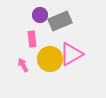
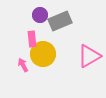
pink triangle: moved 18 px right, 2 px down
yellow circle: moved 7 px left, 5 px up
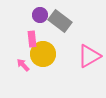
gray rectangle: rotated 60 degrees clockwise
pink arrow: rotated 16 degrees counterclockwise
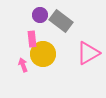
gray rectangle: moved 1 px right
pink triangle: moved 1 px left, 3 px up
pink arrow: rotated 24 degrees clockwise
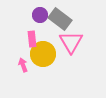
gray rectangle: moved 1 px left, 2 px up
pink triangle: moved 17 px left, 11 px up; rotated 30 degrees counterclockwise
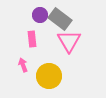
pink triangle: moved 2 px left, 1 px up
yellow circle: moved 6 px right, 22 px down
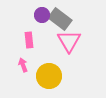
purple circle: moved 2 px right
pink rectangle: moved 3 px left, 1 px down
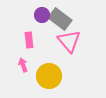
pink triangle: rotated 10 degrees counterclockwise
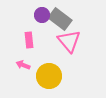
pink arrow: rotated 48 degrees counterclockwise
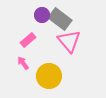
pink rectangle: moved 1 px left; rotated 56 degrees clockwise
pink arrow: moved 2 px up; rotated 32 degrees clockwise
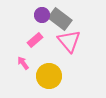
pink rectangle: moved 7 px right
